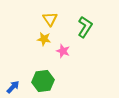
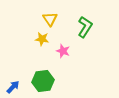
yellow star: moved 2 px left
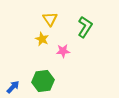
yellow star: rotated 16 degrees clockwise
pink star: rotated 24 degrees counterclockwise
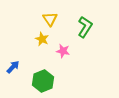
pink star: rotated 16 degrees clockwise
green hexagon: rotated 15 degrees counterclockwise
blue arrow: moved 20 px up
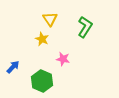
pink star: moved 8 px down
green hexagon: moved 1 px left; rotated 15 degrees counterclockwise
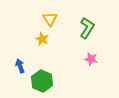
green L-shape: moved 2 px right, 1 px down
pink star: moved 28 px right
blue arrow: moved 7 px right, 1 px up; rotated 64 degrees counterclockwise
